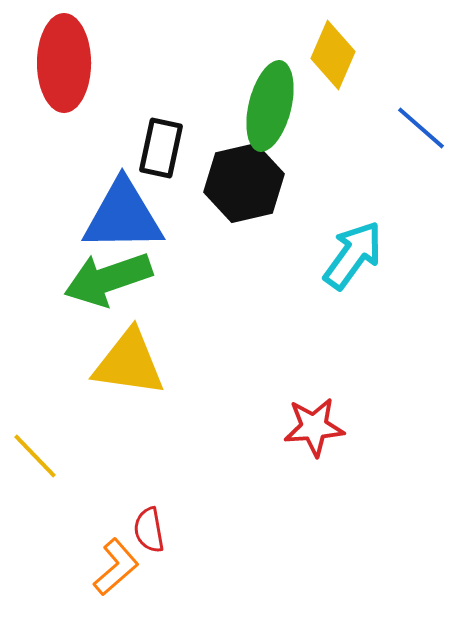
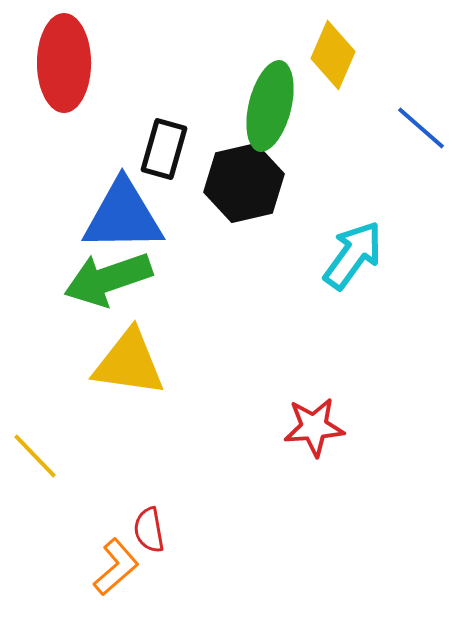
black rectangle: moved 3 px right, 1 px down; rotated 4 degrees clockwise
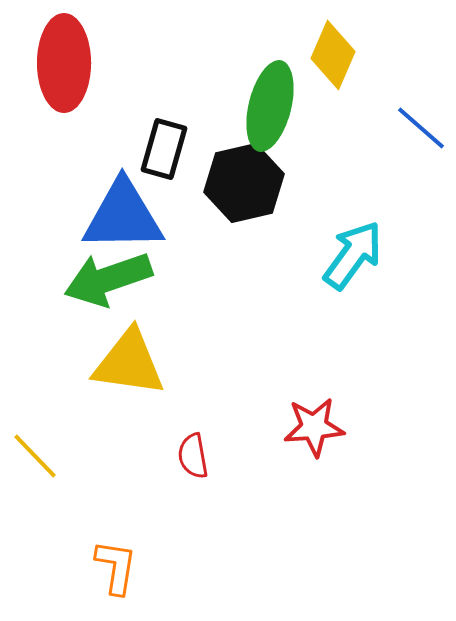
red semicircle: moved 44 px right, 74 px up
orange L-shape: rotated 40 degrees counterclockwise
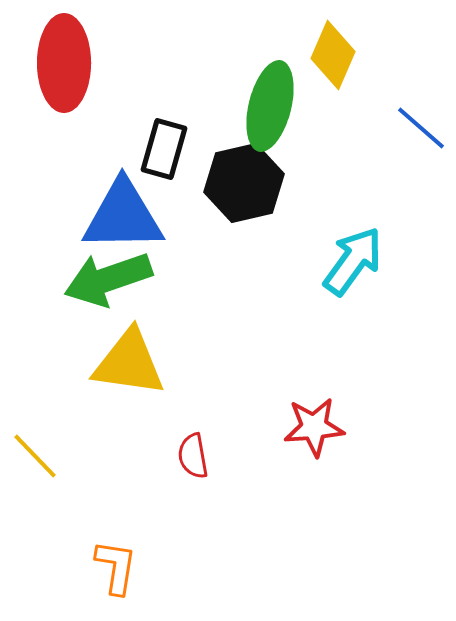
cyan arrow: moved 6 px down
